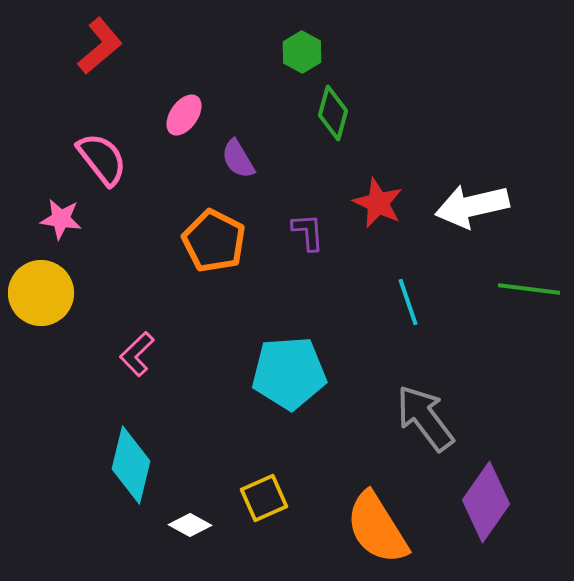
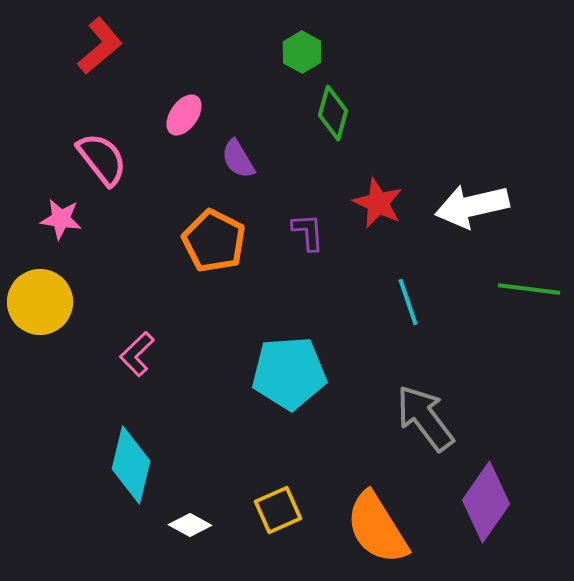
yellow circle: moved 1 px left, 9 px down
yellow square: moved 14 px right, 12 px down
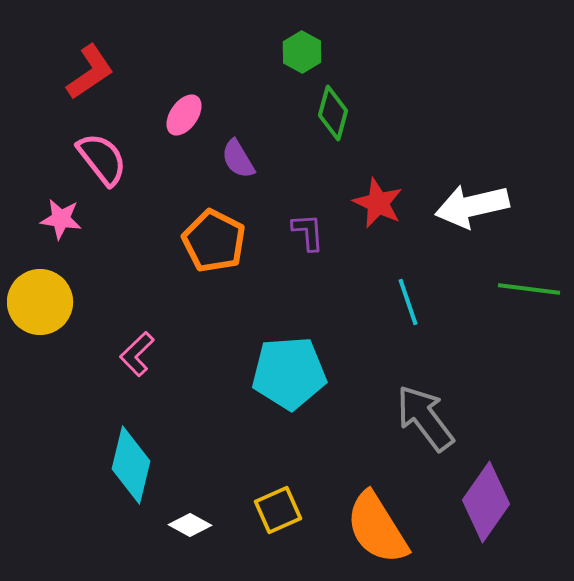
red L-shape: moved 10 px left, 26 px down; rotated 6 degrees clockwise
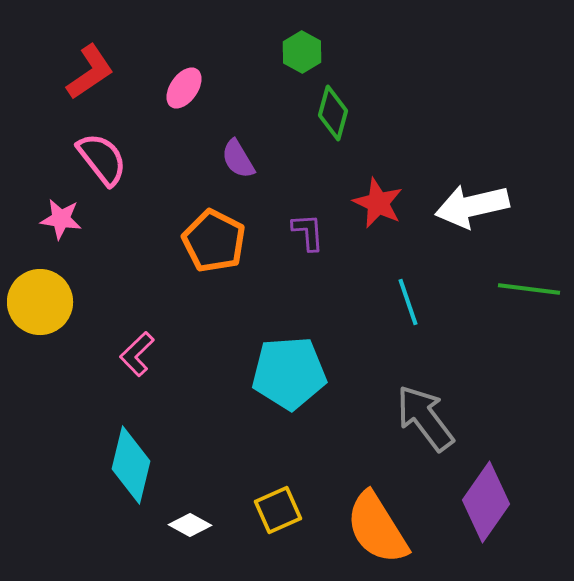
pink ellipse: moved 27 px up
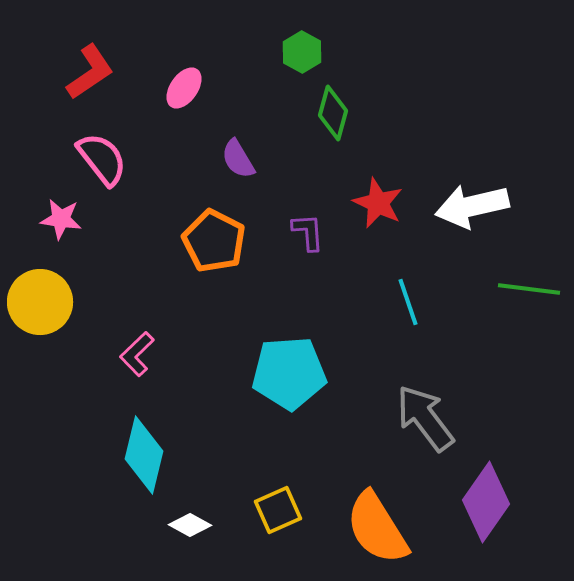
cyan diamond: moved 13 px right, 10 px up
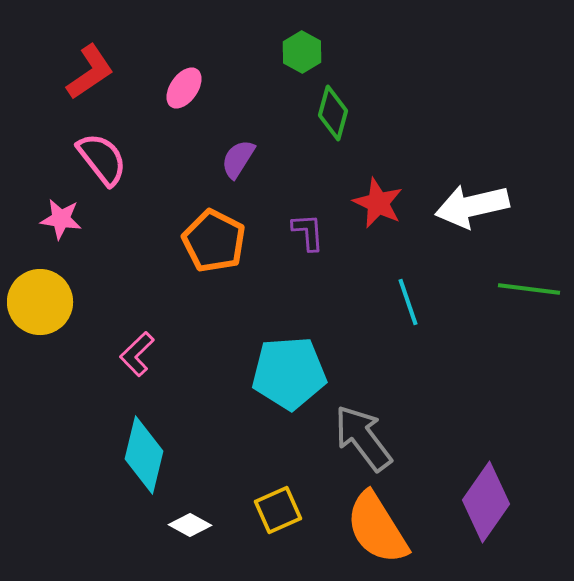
purple semicircle: rotated 63 degrees clockwise
gray arrow: moved 62 px left, 20 px down
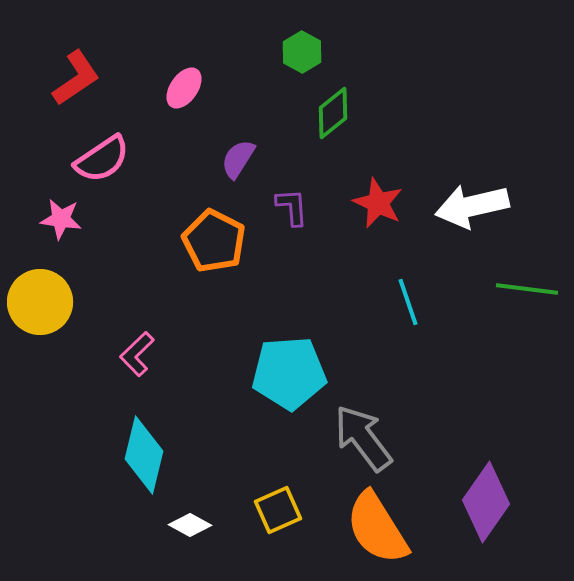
red L-shape: moved 14 px left, 6 px down
green diamond: rotated 36 degrees clockwise
pink semicircle: rotated 94 degrees clockwise
purple L-shape: moved 16 px left, 25 px up
green line: moved 2 px left
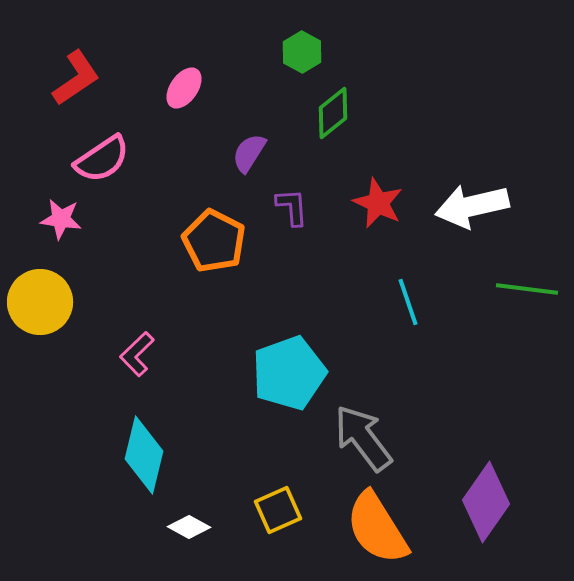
purple semicircle: moved 11 px right, 6 px up
cyan pentagon: rotated 16 degrees counterclockwise
white diamond: moved 1 px left, 2 px down
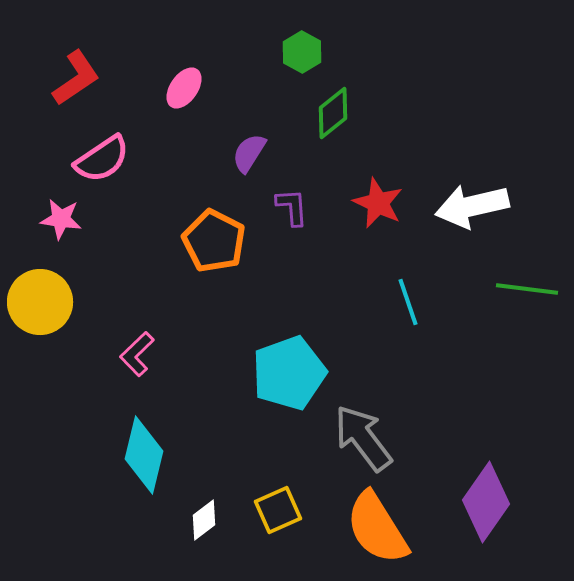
white diamond: moved 15 px right, 7 px up; rotated 66 degrees counterclockwise
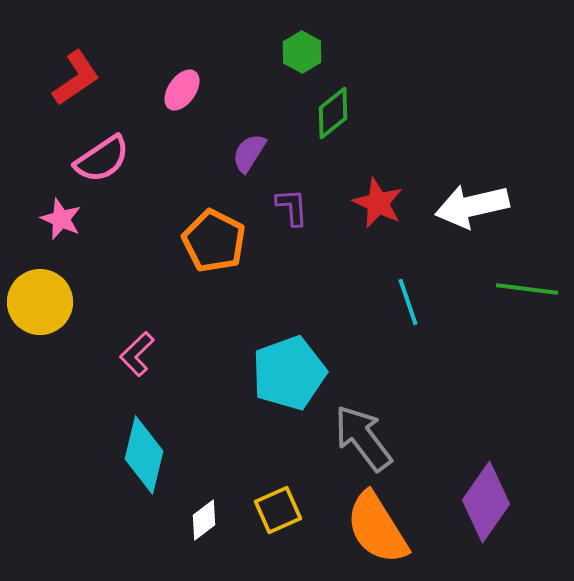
pink ellipse: moved 2 px left, 2 px down
pink star: rotated 15 degrees clockwise
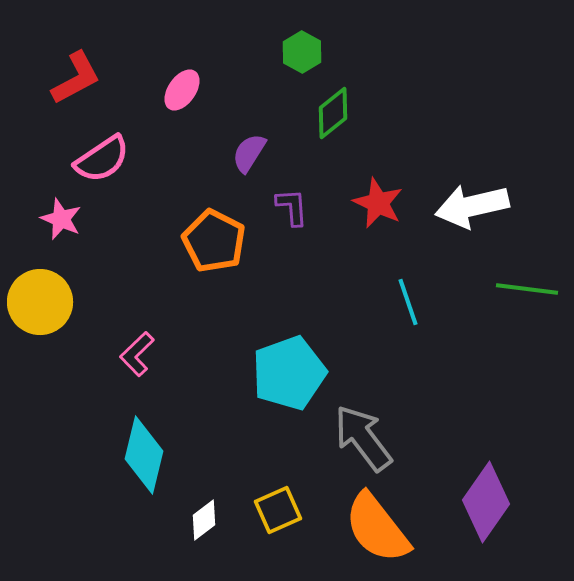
red L-shape: rotated 6 degrees clockwise
orange semicircle: rotated 6 degrees counterclockwise
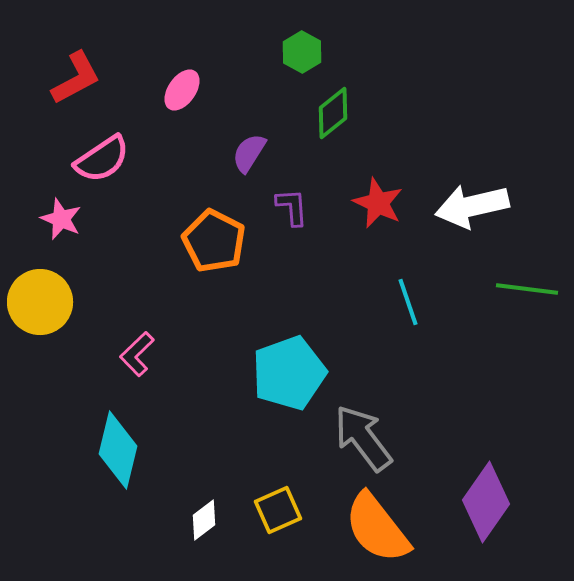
cyan diamond: moved 26 px left, 5 px up
